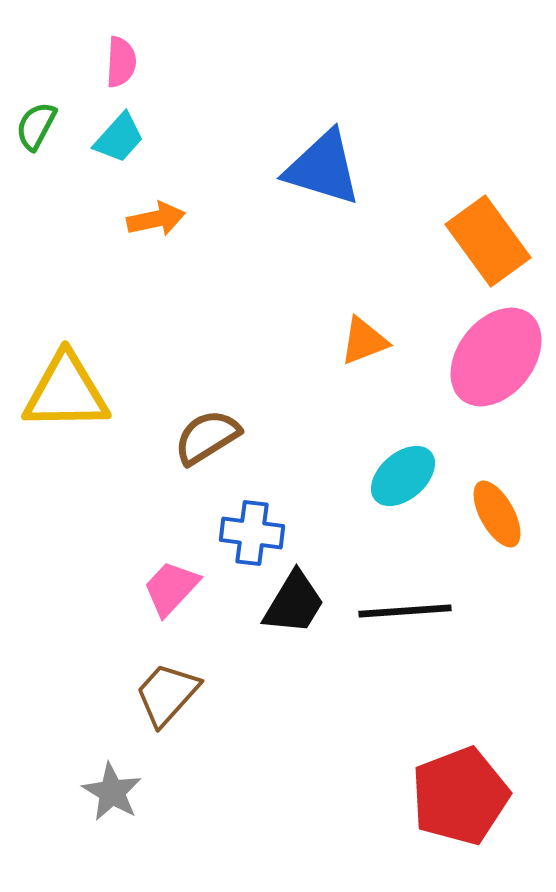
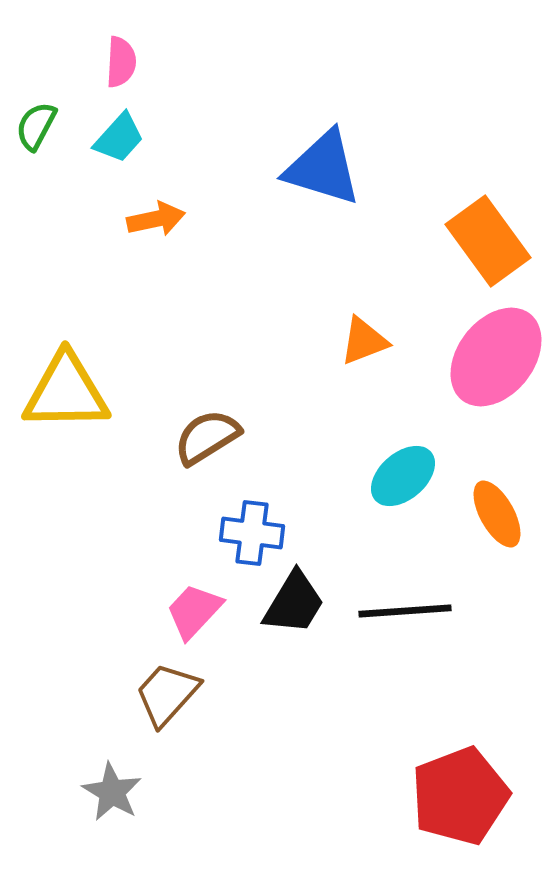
pink trapezoid: moved 23 px right, 23 px down
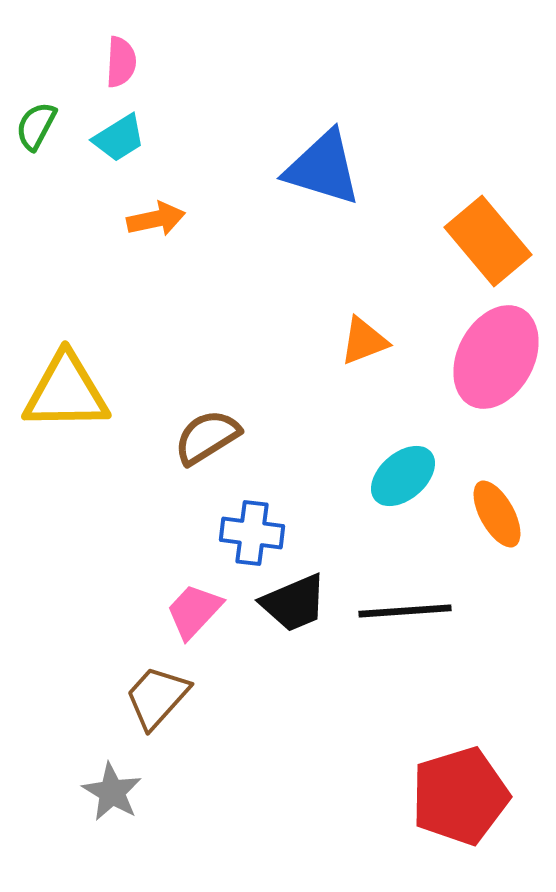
cyan trapezoid: rotated 16 degrees clockwise
orange rectangle: rotated 4 degrees counterclockwise
pink ellipse: rotated 10 degrees counterclockwise
black trapezoid: rotated 36 degrees clockwise
brown trapezoid: moved 10 px left, 3 px down
red pentagon: rotated 4 degrees clockwise
